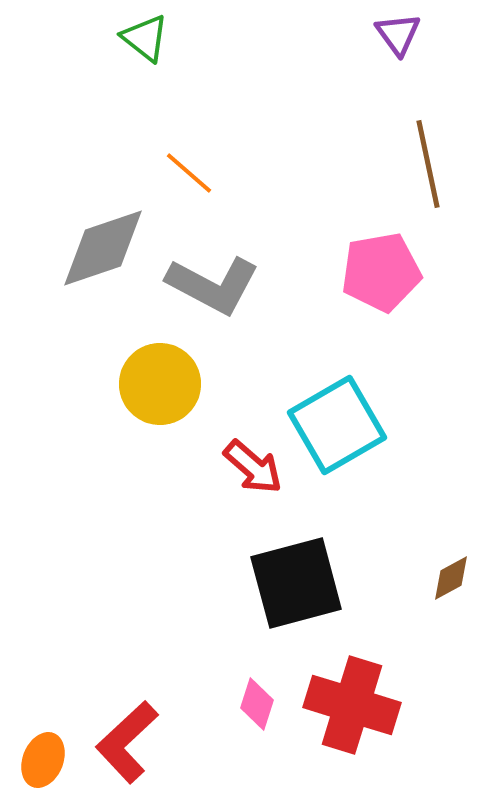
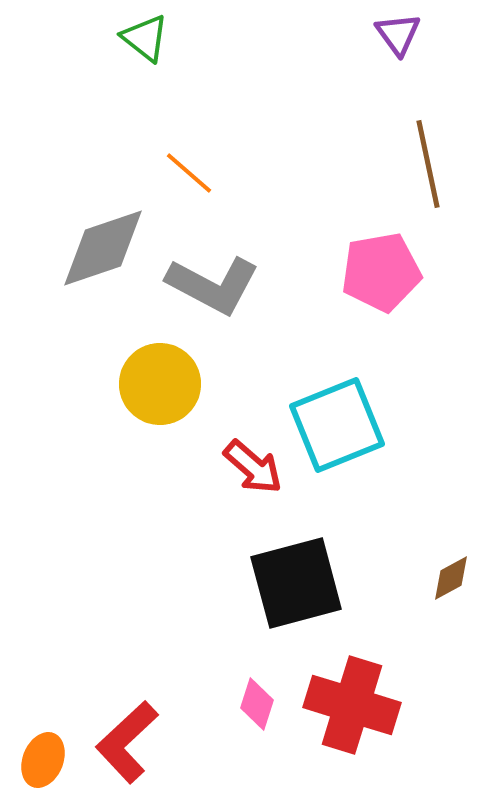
cyan square: rotated 8 degrees clockwise
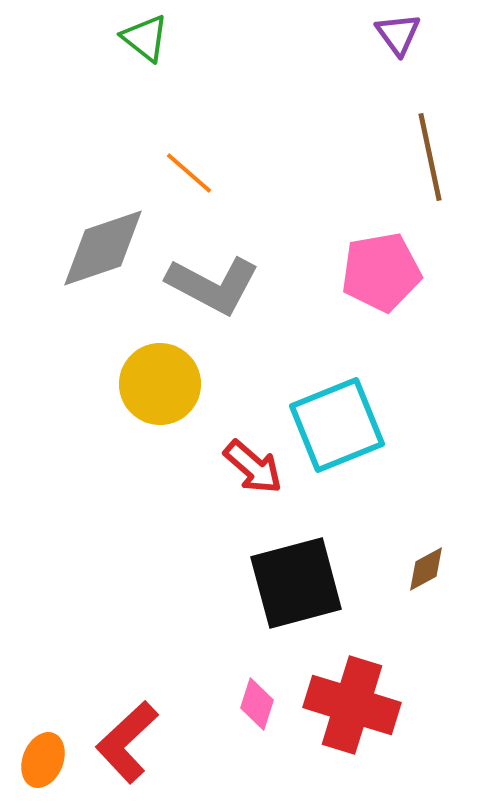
brown line: moved 2 px right, 7 px up
brown diamond: moved 25 px left, 9 px up
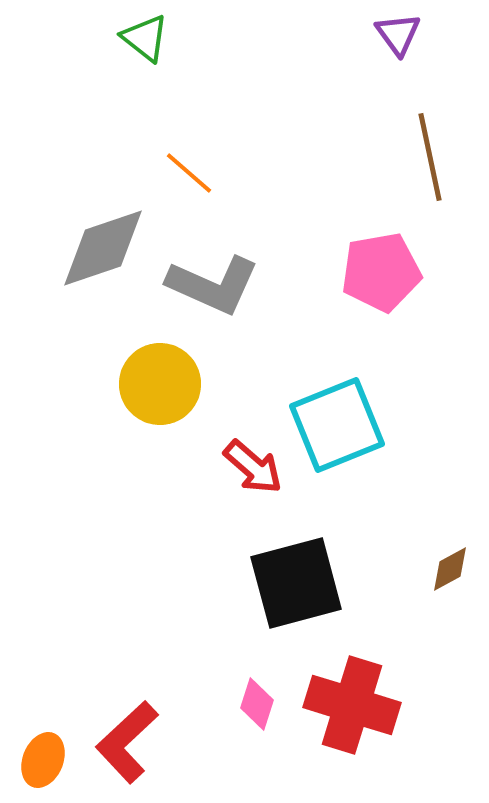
gray L-shape: rotated 4 degrees counterclockwise
brown diamond: moved 24 px right
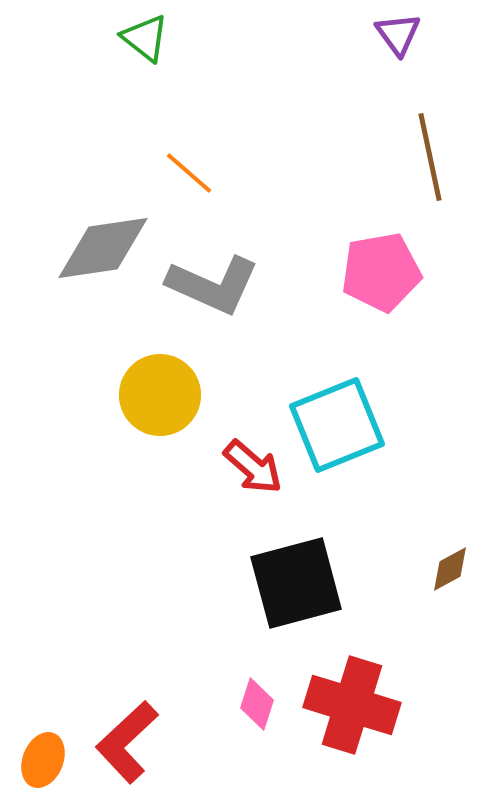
gray diamond: rotated 10 degrees clockwise
yellow circle: moved 11 px down
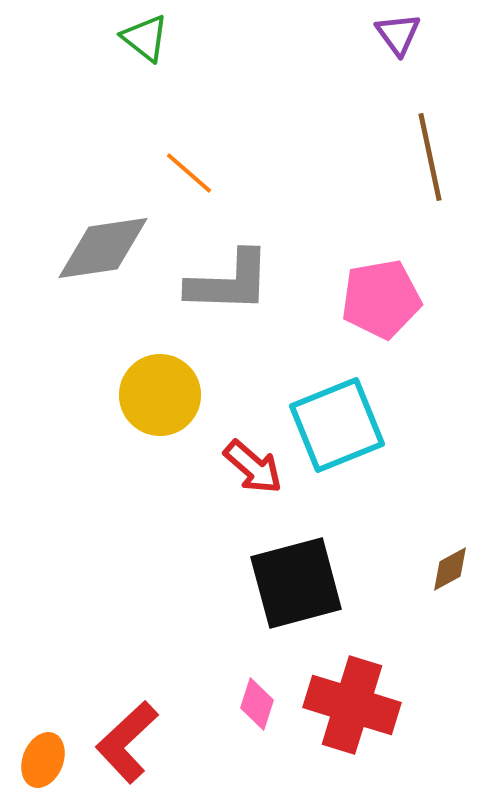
pink pentagon: moved 27 px down
gray L-shape: moved 16 px right, 3 px up; rotated 22 degrees counterclockwise
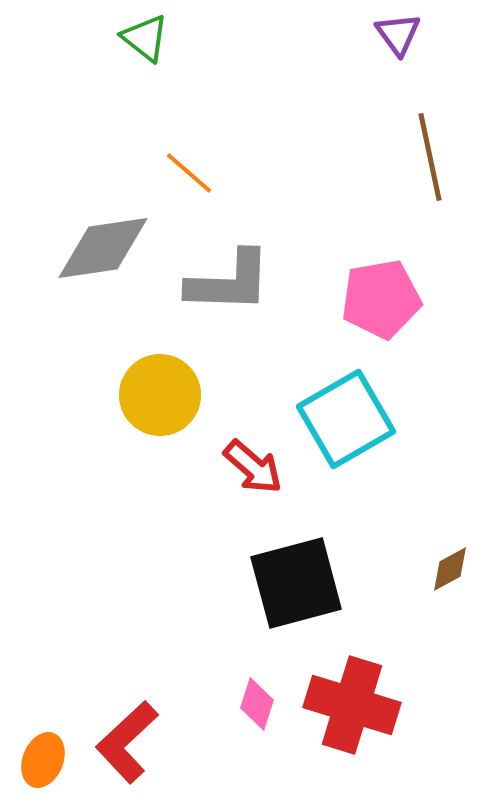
cyan square: moved 9 px right, 6 px up; rotated 8 degrees counterclockwise
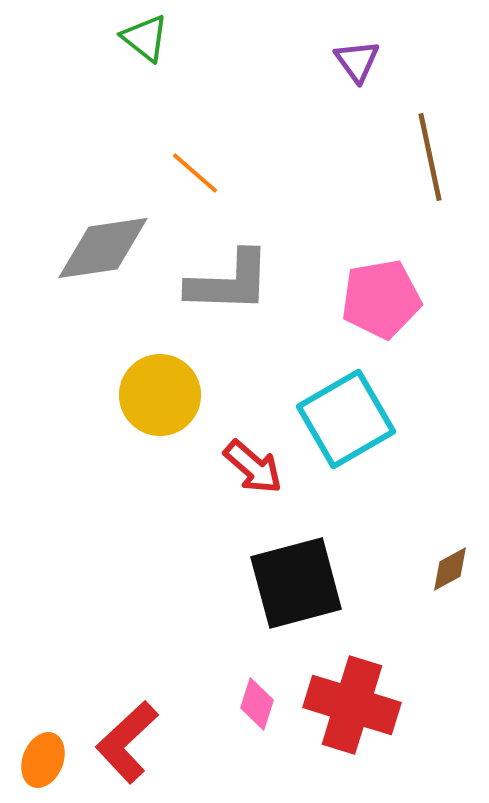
purple triangle: moved 41 px left, 27 px down
orange line: moved 6 px right
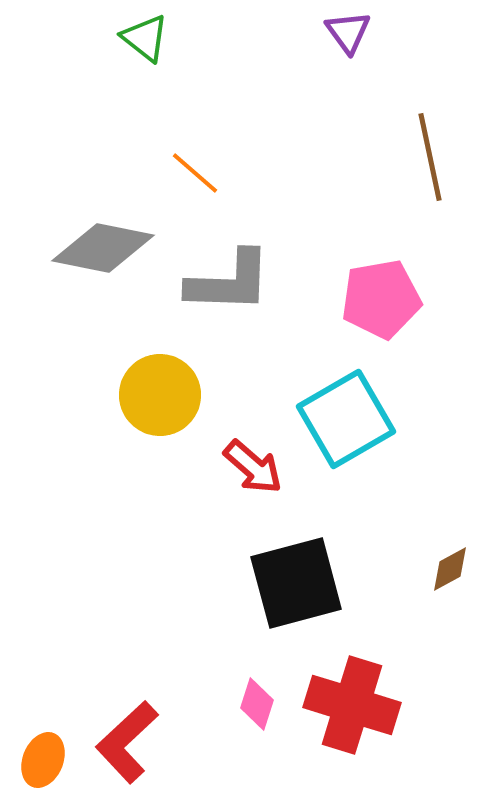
purple triangle: moved 9 px left, 29 px up
gray diamond: rotated 20 degrees clockwise
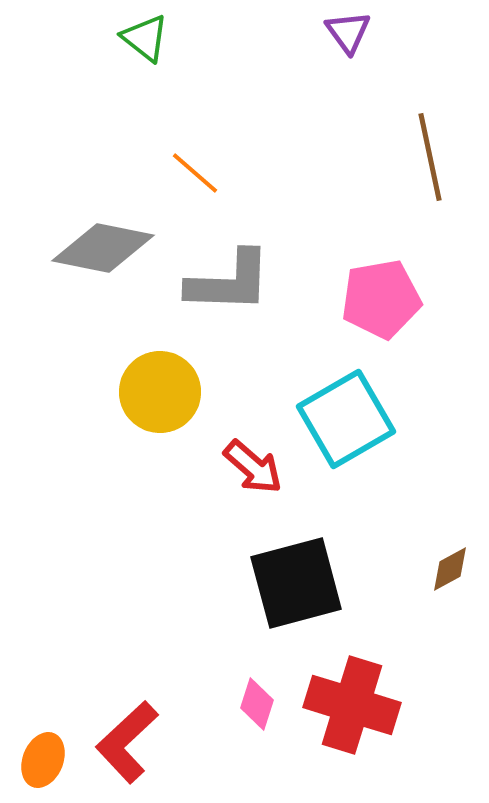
yellow circle: moved 3 px up
